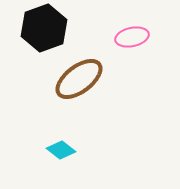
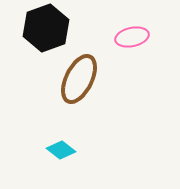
black hexagon: moved 2 px right
brown ellipse: rotated 27 degrees counterclockwise
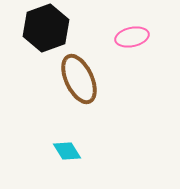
brown ellipse: rotated 51 degrees counterclockwise
cyan diamond: moved 6 px right, 1 px down; rotated 20 degrees clockwise
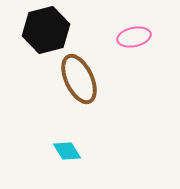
black hexagon: moved 2 px down; rotated 6 degrees clockwise
pink ellipse: moved 2 px right
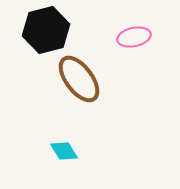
brown ellipse: rotated 12 degrees counterclockwise
cyan diamond: moved 3 px left
